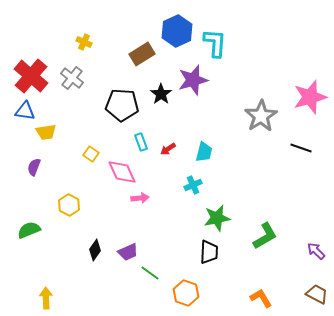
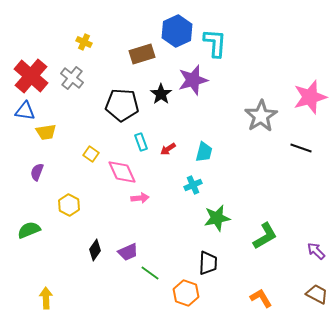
brown rectangle: rotated 15 degrees clockwise
purple semicircle: moved 3 px right, 5 px down
black trapezoid: moved 1 px left, 11 px down
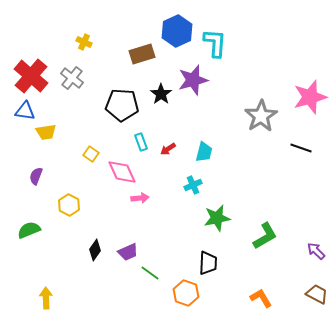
purple semicircle: moved 1 px left, 4 px down
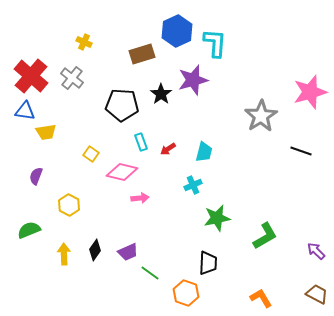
pink star: moved 5 px up
black line: moved 3 px down
pink diamond: rotated 52 degrees counterclockwise
yellow arrow: moved 18 px right, 44 px up
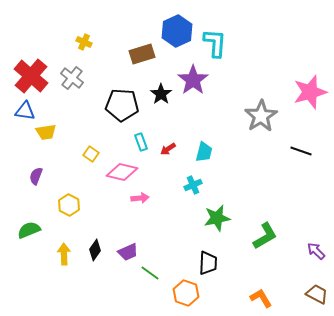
purple star: rotated 20 degrees counterclockwise
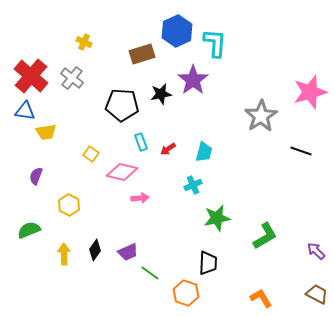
black star: rotated 25 degrees clockwise
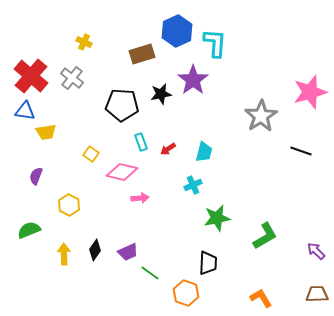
brown trapezoid: rotated 30 degrees counterclockwise
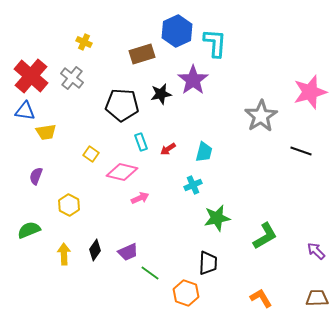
pink arrow: rotated 18 degrees counterclockwise
brown trapezoid: moved 4 px down
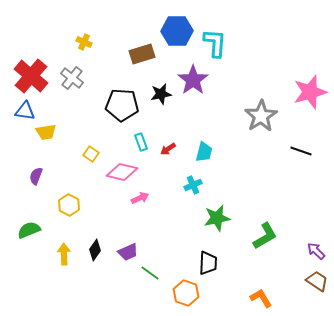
blue hexagon: rotated 24 degrees clockwise
brown trapezoid: moved 17 px up; rotated 35 degrees clockwise
